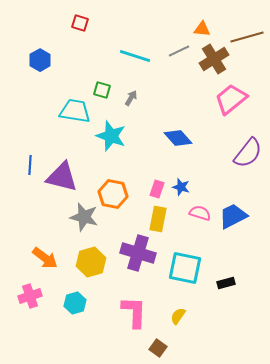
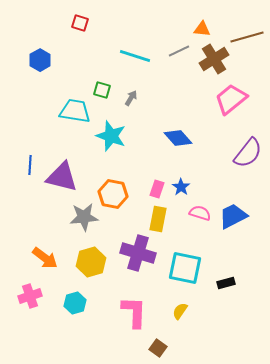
blue star: rotated 18 degrees clockwise
gray star: rotated 20 degrees counterclockwise
yellow semicircle: moved 2 px right, 5 px up
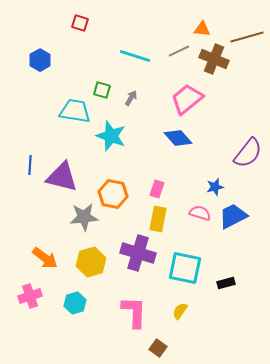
brown cross: rotated 36 degrees counterclockwise
pink trapezoid: moved 44 px left
blue star: moved 34 px right; rotated 24 degrees clockwise
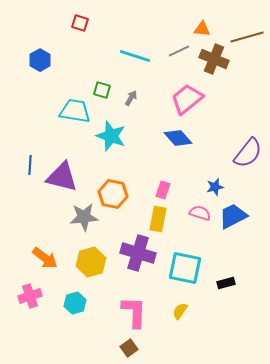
pink rectangle: moved 6 px right, 1 px down
brown square: moved 29 px left; rotated 18 degrees clockwise
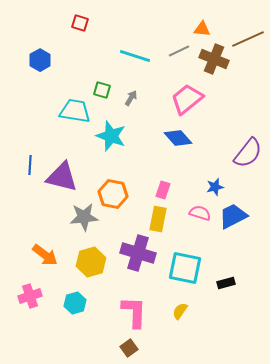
brown line: moved 1 px right, 2 px down; rotated 8 degrees counterclockwise
orange arrow: moved 3 px up
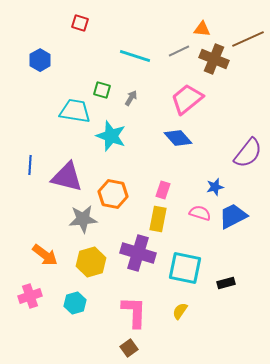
purple triangle: moved 5 px right
gray star: moved 1 px left, 2 px down
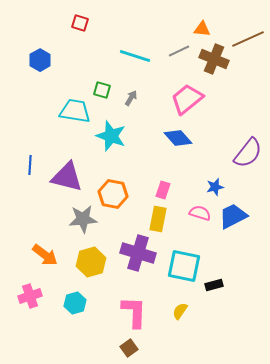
cyan square: moved 1 px left, 2 px up
black rectangle: moved 12 px left, 2 px down
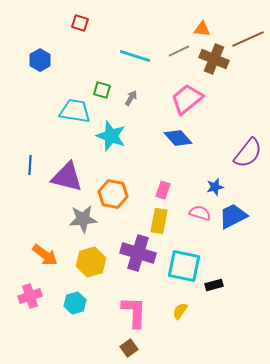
yellow rectangle: moved 1 px right, 2 px down
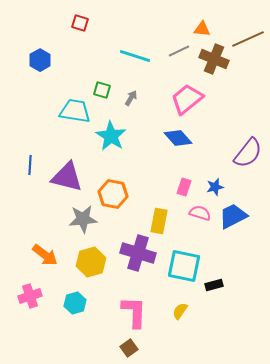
cyan star: rotated 12 degrees clockwise
pink rectangle: moved 21 px right, 3 px up
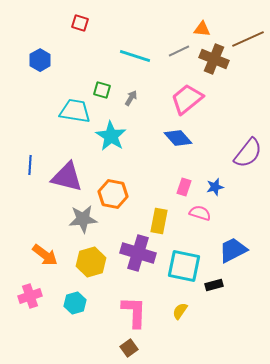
blue trapezoid: moved 34 px down
